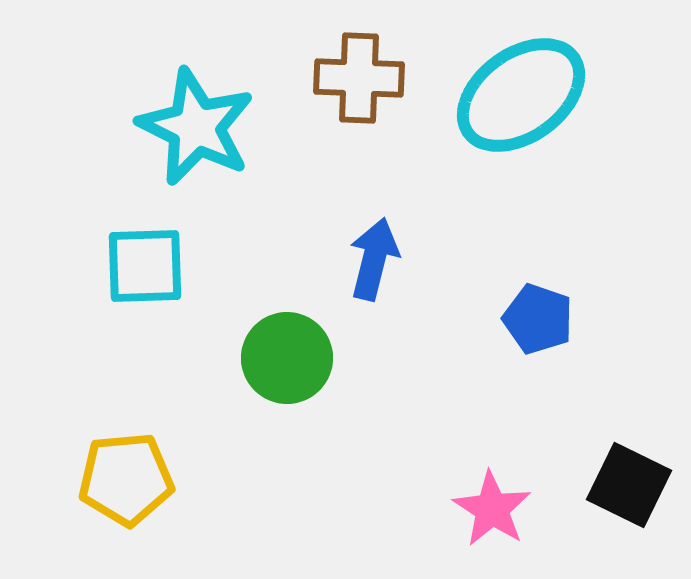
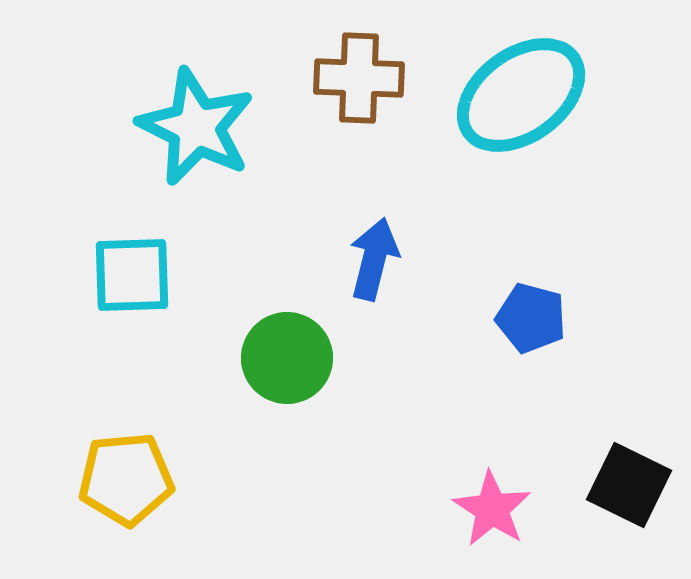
cyan square: moved 13 px left, 9 px down
blue pentagon: moved 7 px left, 1 px up; rotated 4 degrees counterclockwise
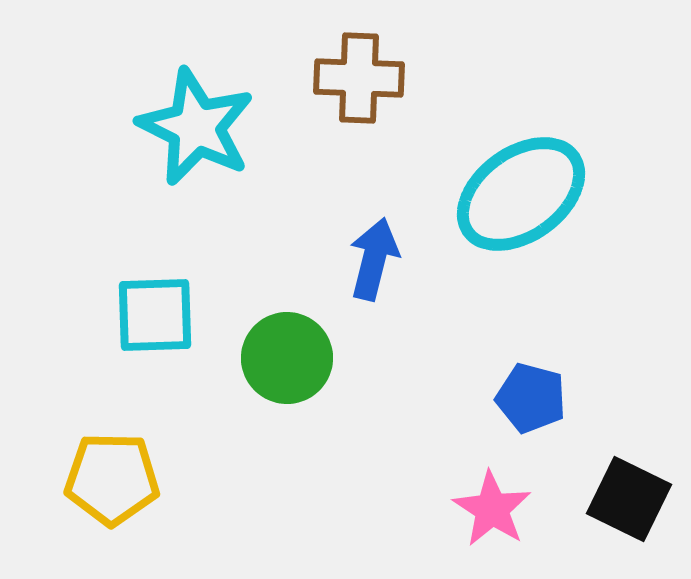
cyan ellipse: moved 99 px down
cyan square: moved 23 px right, 40 px down
blue pentagon: moved 80 px down
yellow pentagon: moved 14 px left; rotated 6 degrees clockwise
black square: moved 14 px down
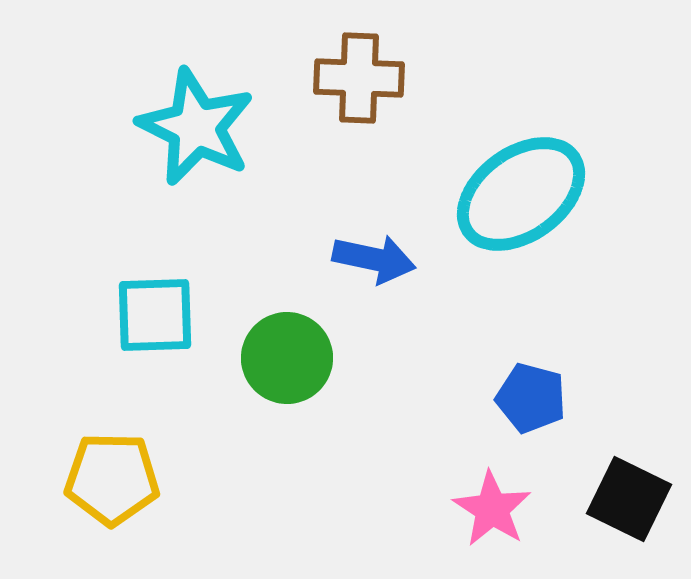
blue arrow: rotated 88 degrees clockwise
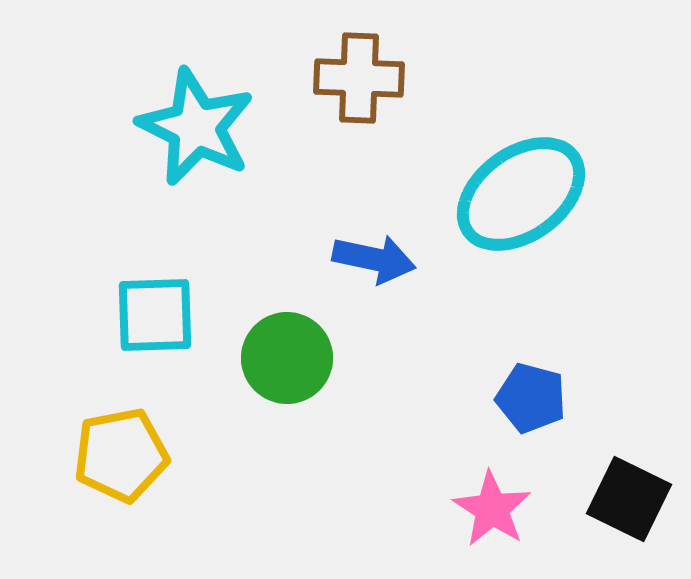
yellow pentagon: moved 9 px right, 24 px up; rotated 12 degrees counterclockwise
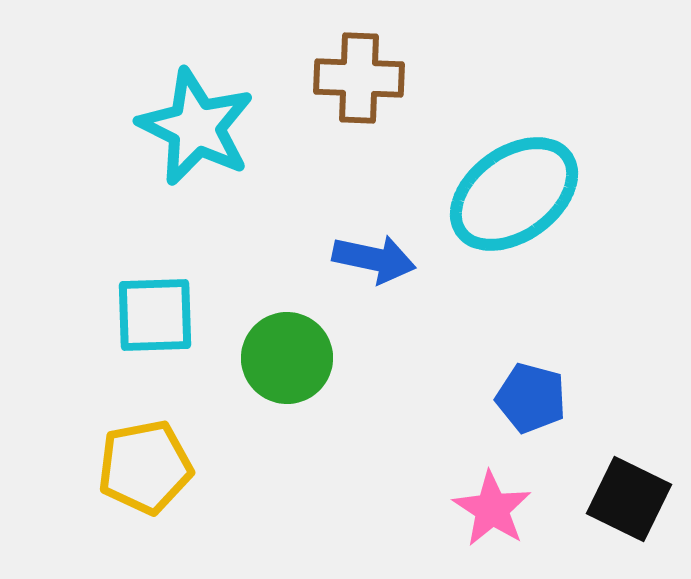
cyan ellipse: moved 7 px left
yellow pentagon: moved 24 px right, 12 px down
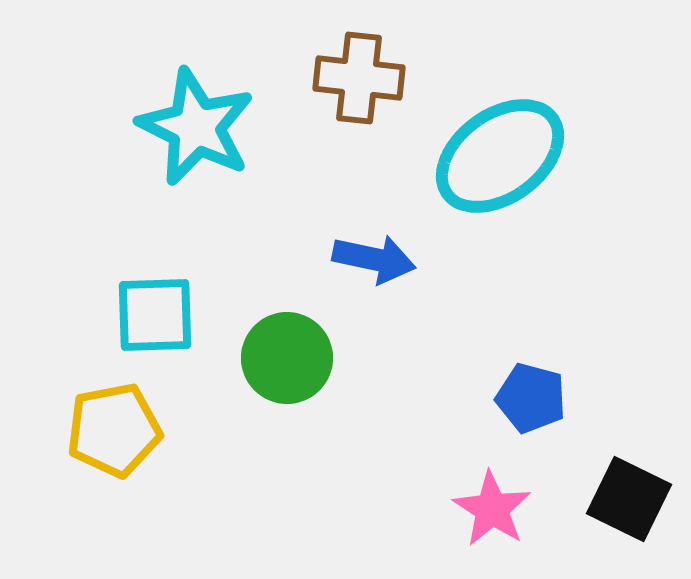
brown cross: rotated 4 degrees clockwise
cyan ellipse: moved 14 px left, 38 px up
yellow pentagon: moved 31 px left, 37 px up
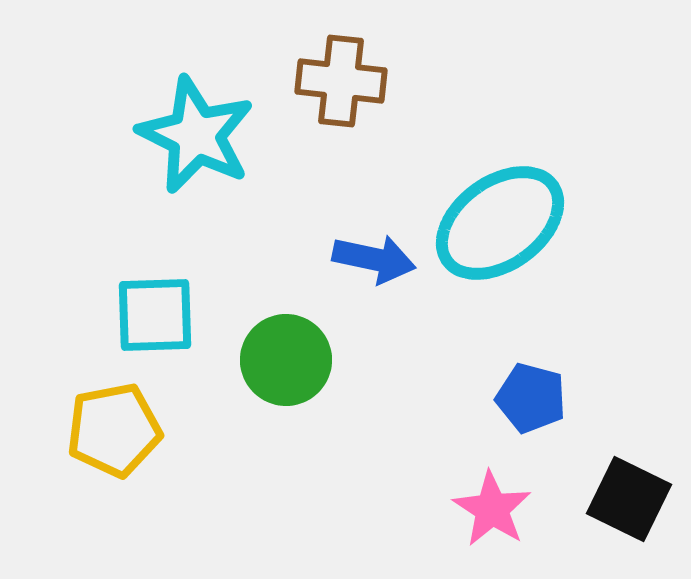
brown cross: moved 18 px left, 3 px down
cyan star: moved 8 px down
cyan ellipse: moved 67 px down
green circle: moved 1 px left, 2 px down
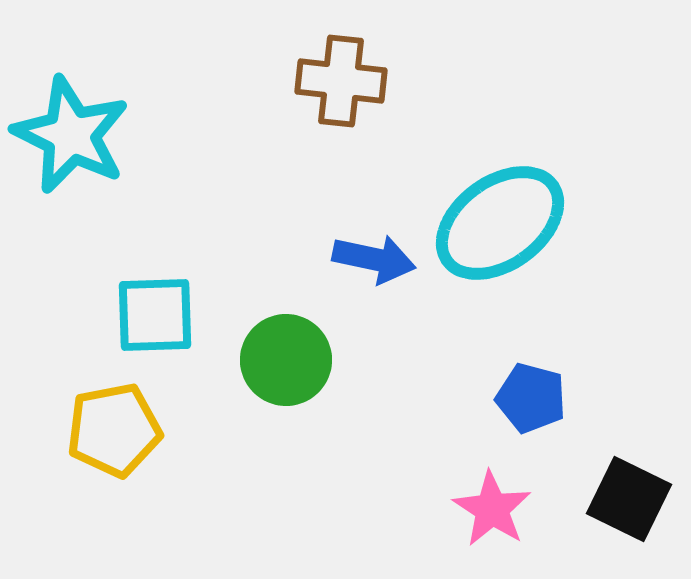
cyan star: moved 125 px left
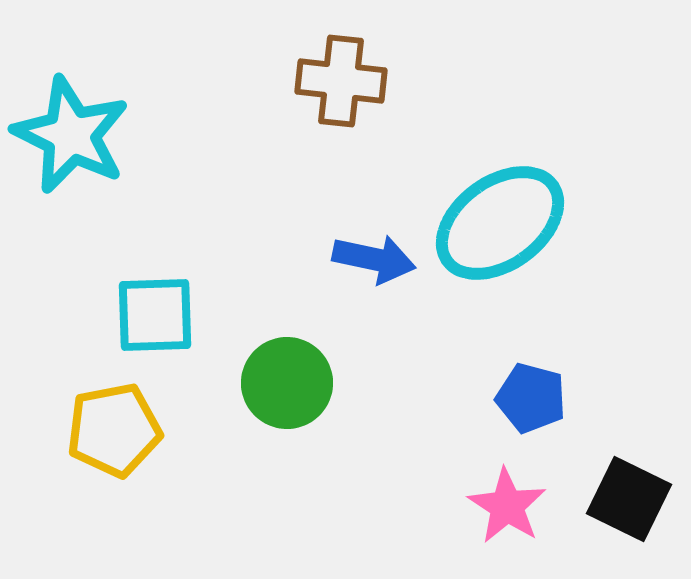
green circle: moved 1 px right, 23 px down
pink star: moved 15 px right, 3 px up
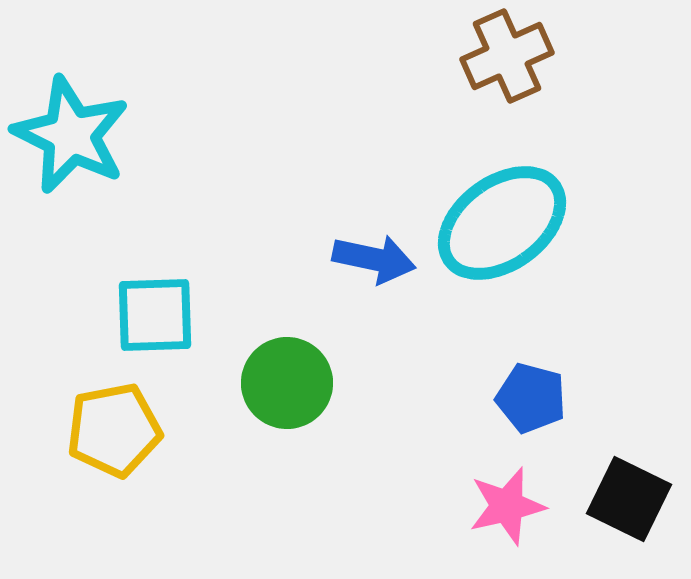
brown cross: moved 166 px right, 25 px up; rotated 30 degrees counterclockwise
cyan ellipse: moved 2 px right
pink star: rotated 26 degrees clockwise
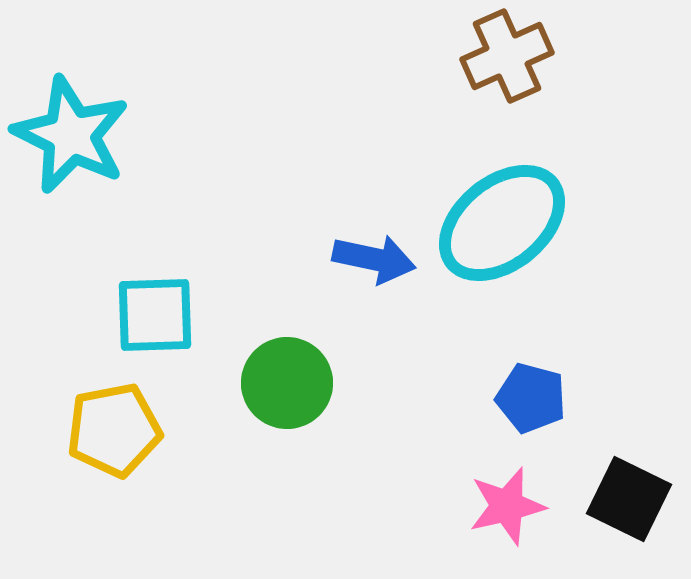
cyan ellipse: rotated 3 degrees counterclockwise
